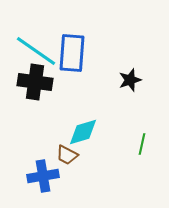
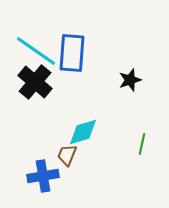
black cross: rotated 32 degrees clockwise
brown trapezoid: rotated 85 degrees clockwise
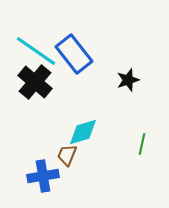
blue rectangle: moved 2 px right, 1 px down; rotated 42 degrees counterclockwise
black star: moved 2 px left
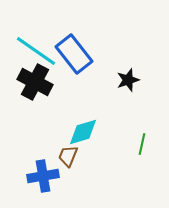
black cross: rotated 12 degrees counterclockwise
brown trapezoid: moved 1 px right, 1 px down
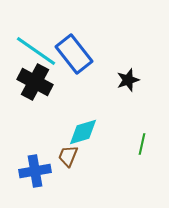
blue cross: moved 8 px left, 5 px up
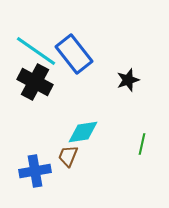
cyan diamond: rotated 8 degrees clockwise
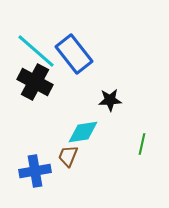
cyan line: rotated 6 degrees clockwise
black star: moved 18 px left, 20 px down; rotated 15 degrees clockwise
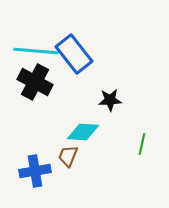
cyan line: rotated 36 degrees counterclockwise
cyan diamond: rotated 12 degrees clockwise
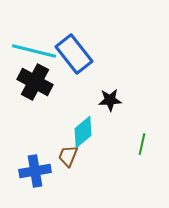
cyan line: moved 2 px left; rotated 9 degrees clockwise
cyan diamond: rotated 44 degrees counterclockwise
